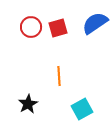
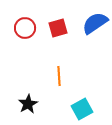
red circle: moved 6 px left, 1 px down
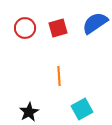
black star: moved 1 px right, 8 px down
